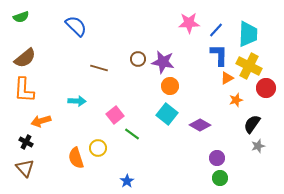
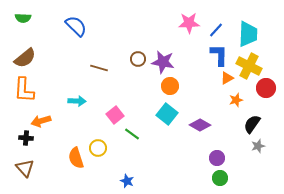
green semicircle: moved 2 px right, 1 px down; rotated 21 degrees clockwise
black cross: moved 4 px up; rotated 24 degrees counterclockwise
blue star: rotated 16 degrees counterclockwise
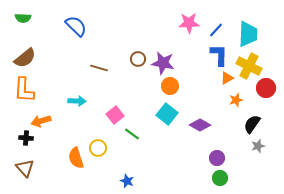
purple star: moved 1 px down
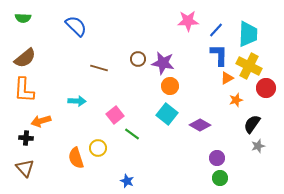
pink star: moved 1 px left, 2 px up
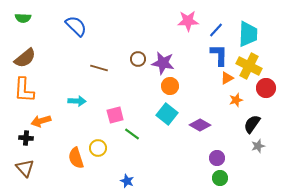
pink square: rotated 24 degrees clockwise
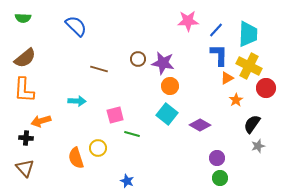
brown line: moved 1 px down
orange star: rotated 16 degrees counterclockwise
green line: rotated 21 degrees counterclockwise
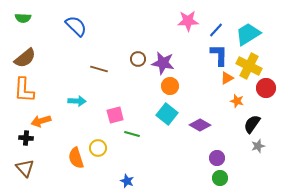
cyan trapezoid: rotated 124 degrees counterclockwise
orange star: moved 1 px right, 1 px down; rotated 24 degrees counterclockwise
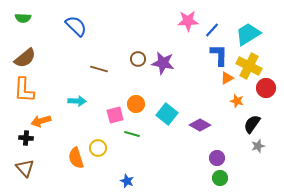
blue line: moved 4 px left
orange circle: moved 34 px left, 18 px down
